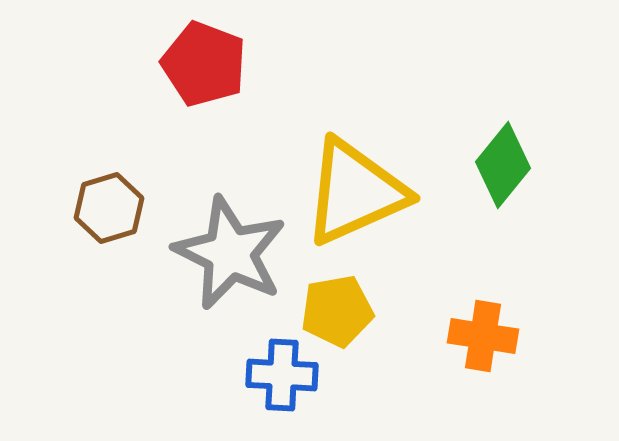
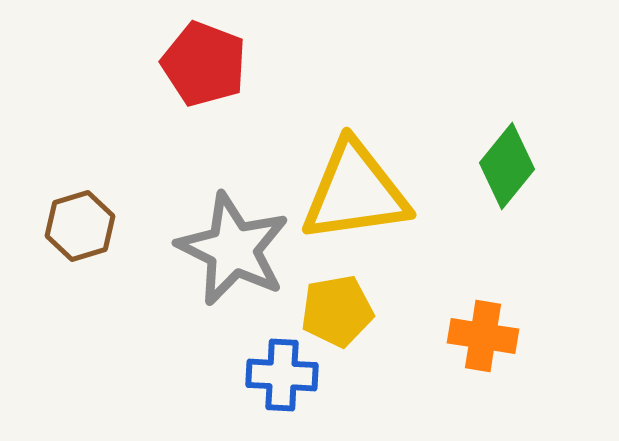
green diamond: moved 4 px right, 1 px down
yellow triangle: rotated 16 degrees clockwise
brown hexagon: moved 29 px left, 18 px down
gray star: moved 3 px right, 4 px up
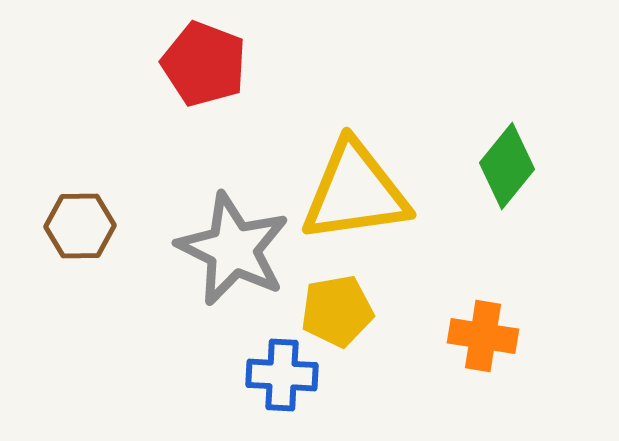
brown hexagon: rotated 16 degrees clockwise
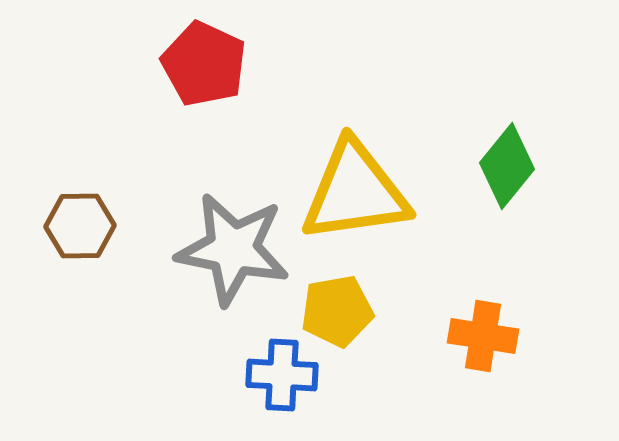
red pentagon: rotated 4 degrees clockwise
gray star: rotated 15 degrees counterclockwise
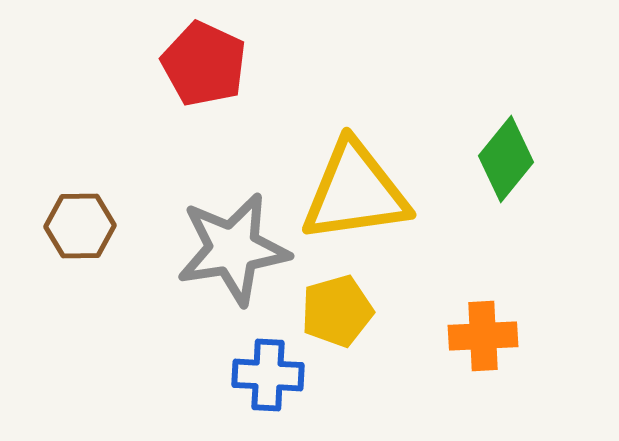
green diamond: moved 1 px left, 7 px up
gray star: rotated 20 degrees counterclockwise
yellow pentagon: rotated 6 degrees counterclockwise
orange cross: rotated 12 degrees counterclockwise
blue cross: moved 14 px left
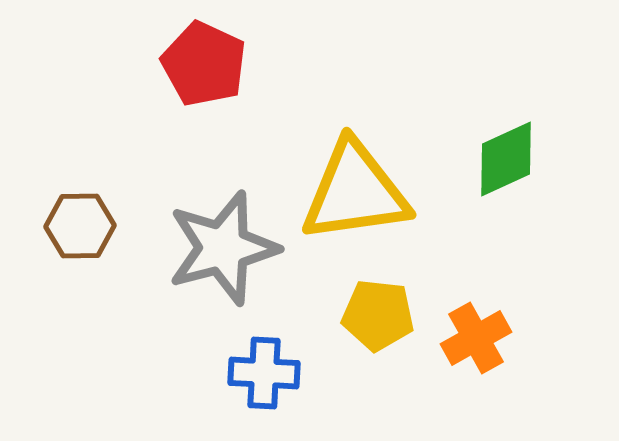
green diamond: rotated 26 degrees clockwise
gray star: moved 10 px left, 1 px up; rotated 6 degrees counterclockwise
yellow pentagon: moved 41 px right, 4 px down; rotated 22 degrees clockwise
orange cross: moved 7 px left, 2 px down; rotated 26 degrees counterclockwise
blue cross: moved 4 px left, 2 px up
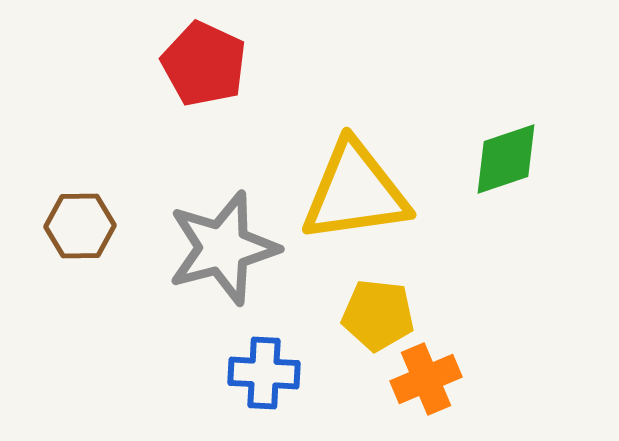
green diamond: rotated 6 degrees clockwise
orange cross: moved 50 px left, 41 px down; rotated 6 degrees clockwise
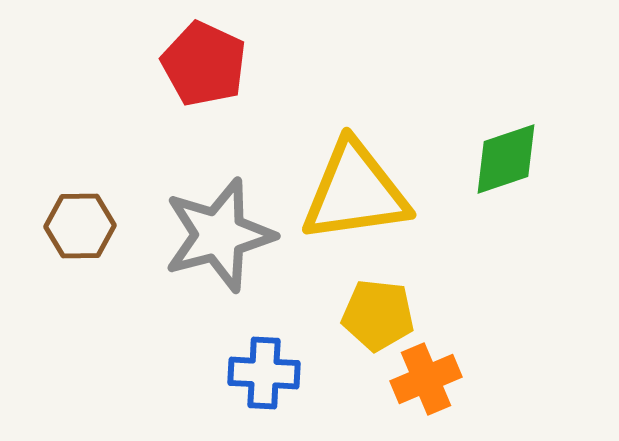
gray star: moved 4 px left, 13 px up
